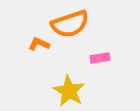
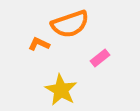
pink rectangle: rotated 30 degrees counterclockwise
yellow star: moved 8 px left, 1 px up
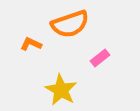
orange L-shape: moved 8 px left
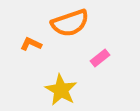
orange semicircle: moved 1 px up
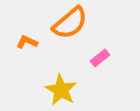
orange semicircle: rotated 21 degrees counterclockwise
orange L-shape: moved 4 px left, 2 px up
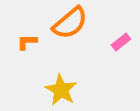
orange L-shape: rotated 25 degrees counterclockwise
pink rectangle: moved 21 px right, 16 px up
